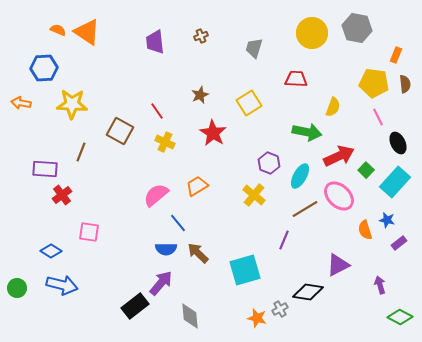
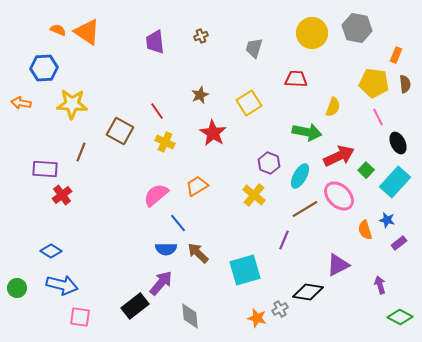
pink square at (89, 232): moved 9 px left, 85 px down
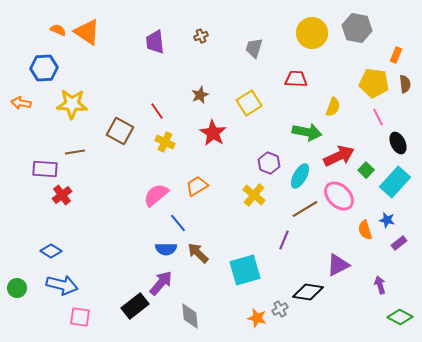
brown line at (81, 152): moved 6 px left; rotated 60 degrees clockwise
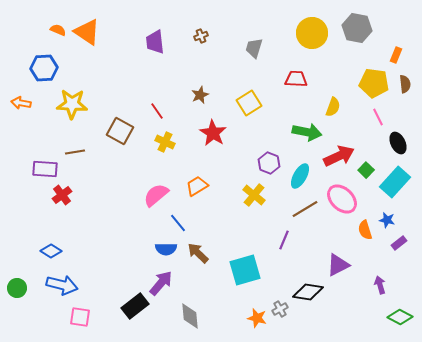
pink ellipse at (339, 196): moved 3 px right, 3 px down
